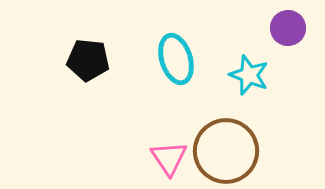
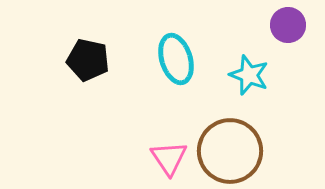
purple circle: moved 3 px up
black pentagon: rotated 6 degrees clockwise
brown circle: moved 4 px right
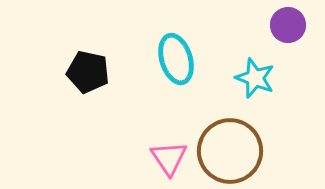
black pentagon: moved 12 px down
cyan star: moved 6 px right, 3 px down
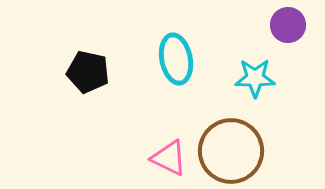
cyan ellipse: rotated 6 degrees clockwise
cyan star: rotated 21 degrees counterclockwise
brown circle: moved 1 px right
pink triangle: rotated 30 degrees counterclockwise
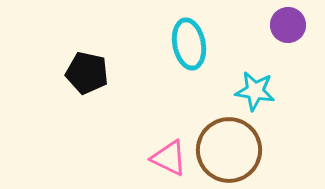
cyan ellipse: moved 13 px right, 15 px up
black pentagon: moved 1 px left, 1 px down
cyan star: moved 13 px down; rotated 9 degrees clockwise
brown circle: moved 2 px left, 1 px up
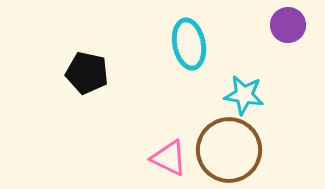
cyan star: moved 11 px left, 4 px down
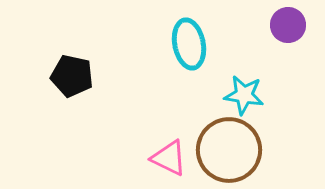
black pentagon: moved 15 px left, 3 px down
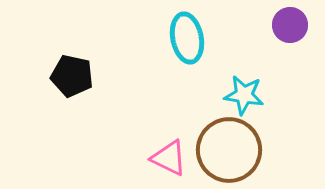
purple circle: moved 2 px right
cyan ellipse: moved 2 px left, 6 px up
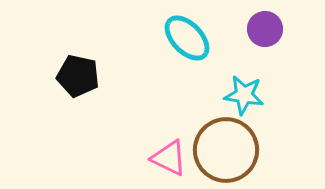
purple circle: moved 25 px left, 4 px down
cyan ellipse: rotated 33 degrees counterclockwise
black pentagon: moved 6 px right
brown circle: moved 3 px left
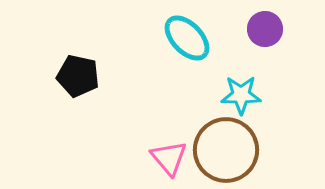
cyan star: moved 3 px left; rotated 9 degrees counterclockwise
pink triangle: rotated 24 degrees clockwise
